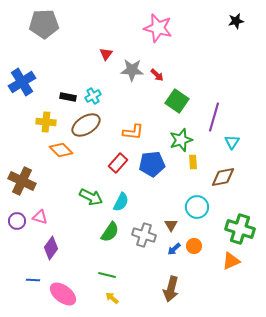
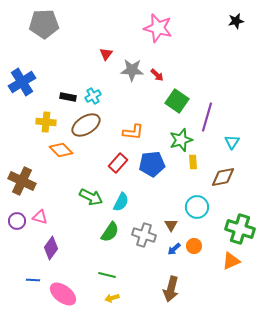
purple line: moved 7 px left
yellow arrow: rotated 56 degrees counterclockwise
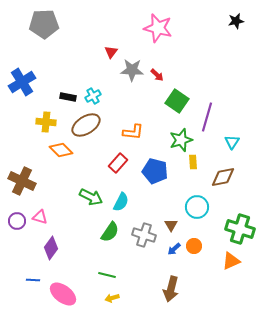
red triangle: moved 5 px right, 2 px up
blue pentagon: moved 3 px right, 7 px down; rotated 20 degrees clockwise
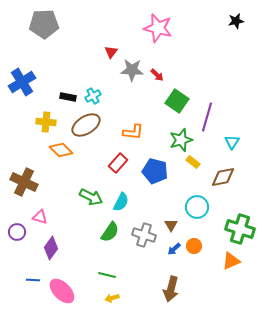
yellow rectangle: rotated 48 degrees counterclockwise
brown cross: moved 2 px right, 1 px down
purple circle: moved 11 px down
pink ellipse: moved 1 px left, 3 px up; rotated 8 degrees clockwise
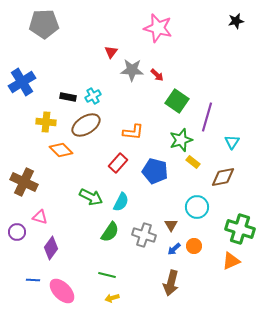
brown arrow: moved 6 px up
